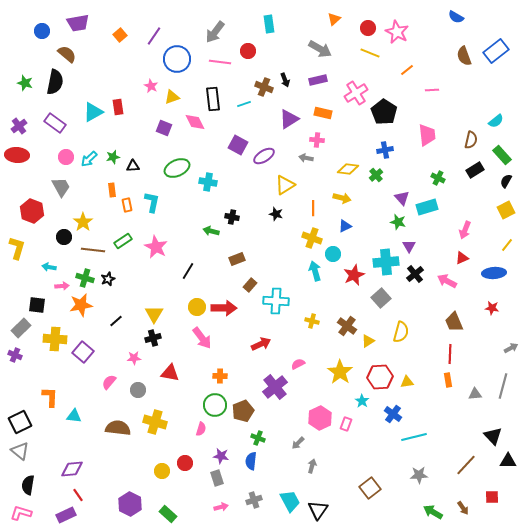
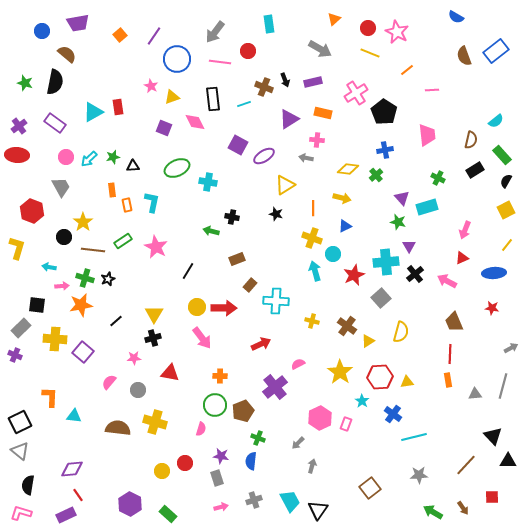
purple rectangle at (318, 80): moved 5 px left, 2 px down
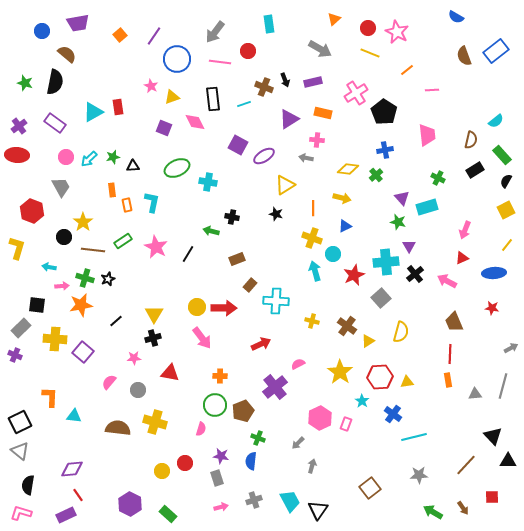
black line at (188, 271): moved 17 px up
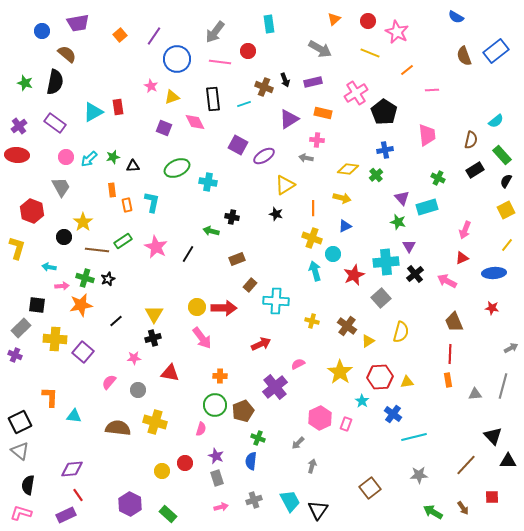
red circle at (368, 28): moved 7 px up
brown line at (93, 250): moved 4 px right
purple star at (221, 456): moved 5 px left; rotated 14 degrees clockwise
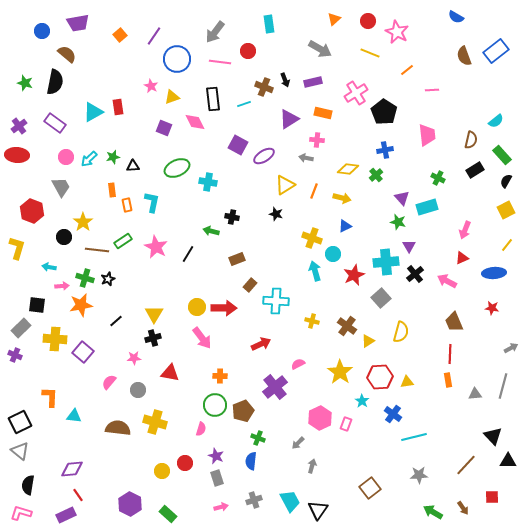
orange line at (313, 208): moved 1 px right, 17 px up; rotated 21 degrees clockwise
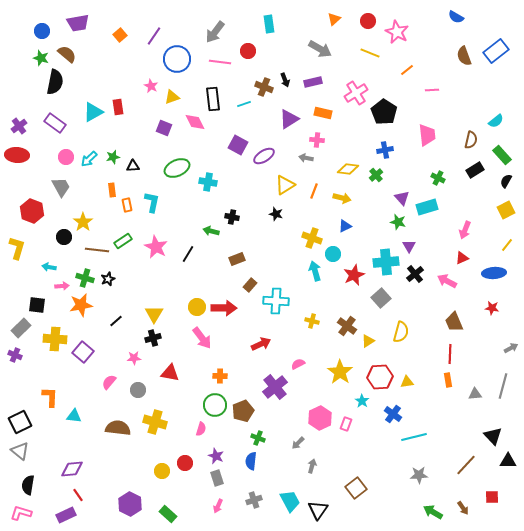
green star at (25, 83): moved 16 px right, 25 px up
brown square at (370, 488): moved 14 px left
pink arrow at (221, 507): moved 3 px left, 1 px up; rotated 128 degrees clockwise
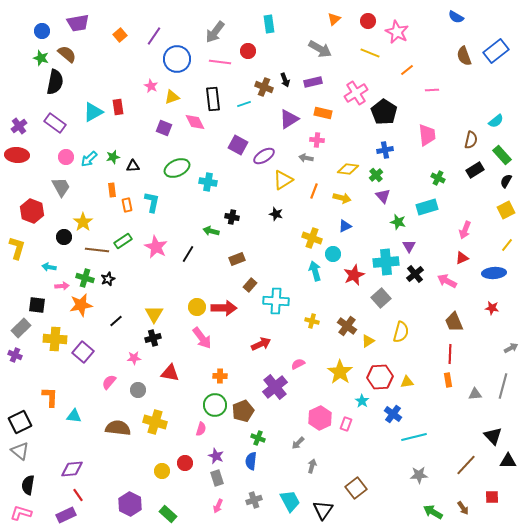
yellow triangle at (285, 185): moved 2 px left, 5 px up
purple triangle at (402, 198): moved 19 px left, 2 px up
black triangle at (318, 510): moved 5 px right
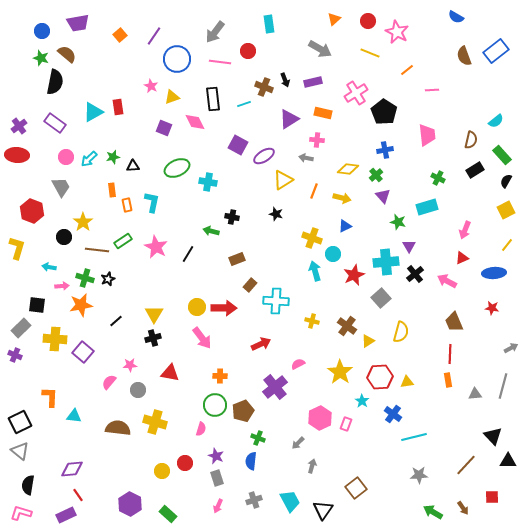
pink star at (134, 358): moved 4 px left, 7 px down
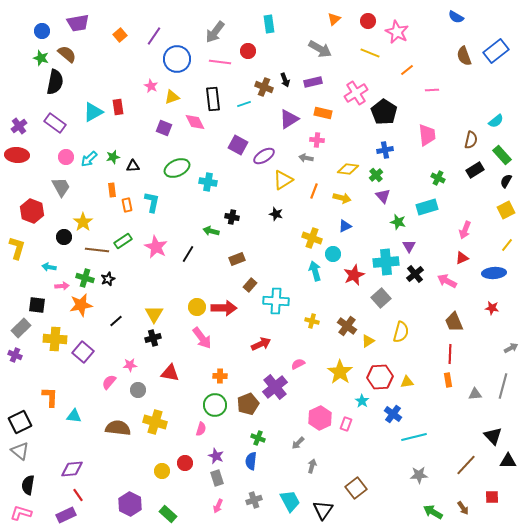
brown pentagon at (243, 411): moved 5 px right, 7 px up
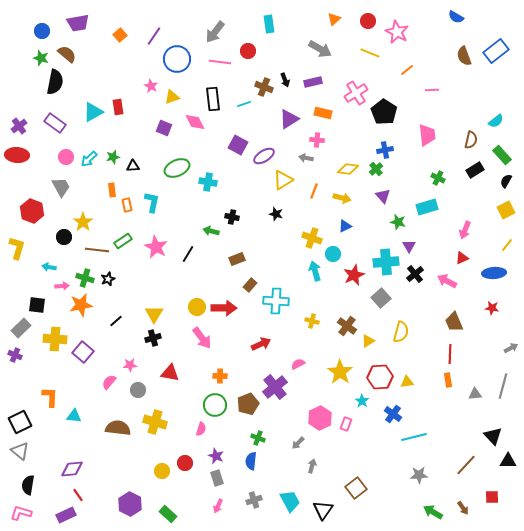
green cross at (376, 175): moved 6 px up
